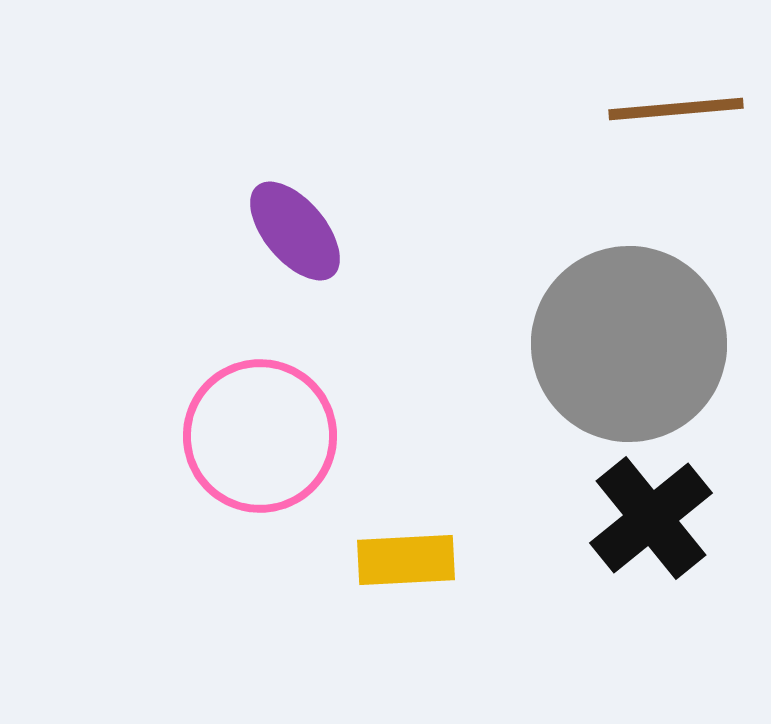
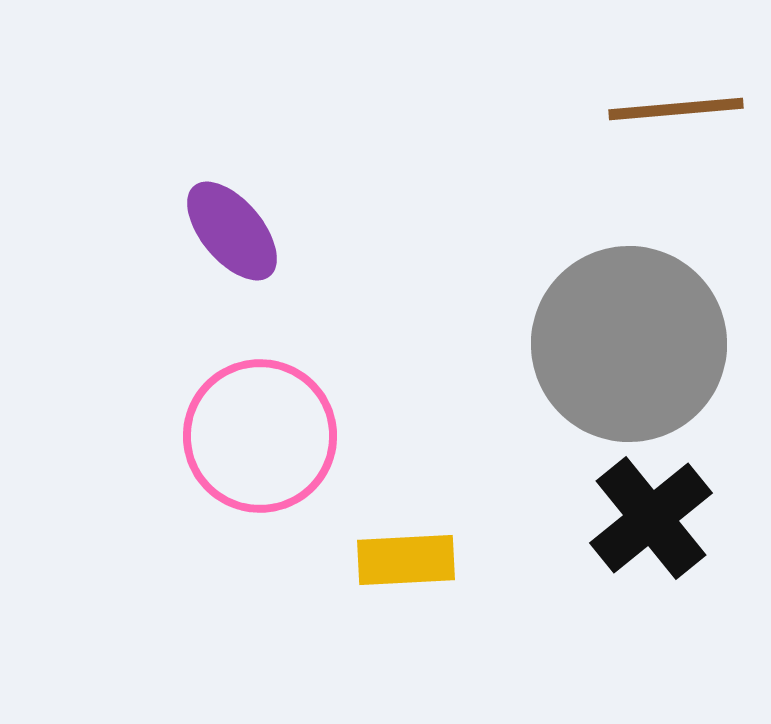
purple ellipse: moved 63 px left
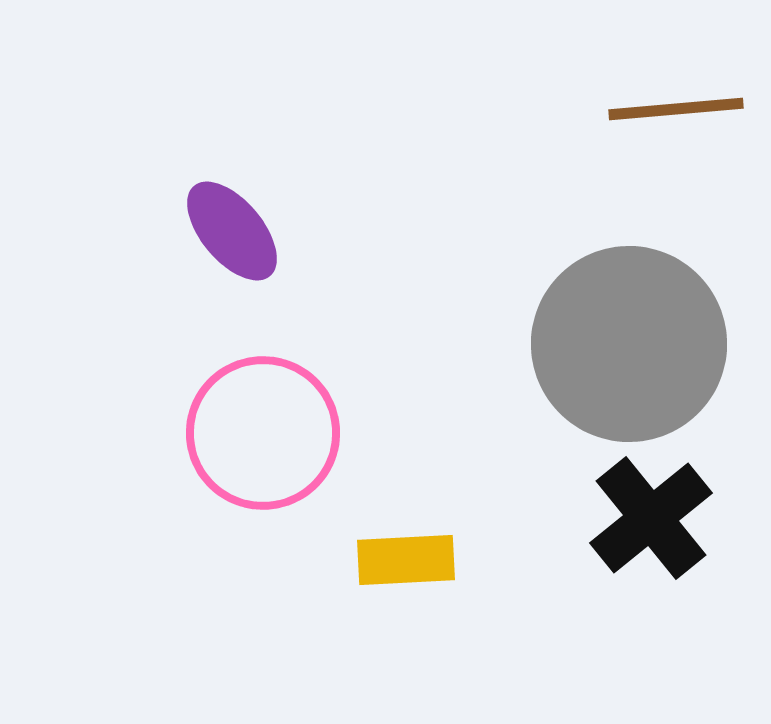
pink circle: moved 3 px right, 3 px up
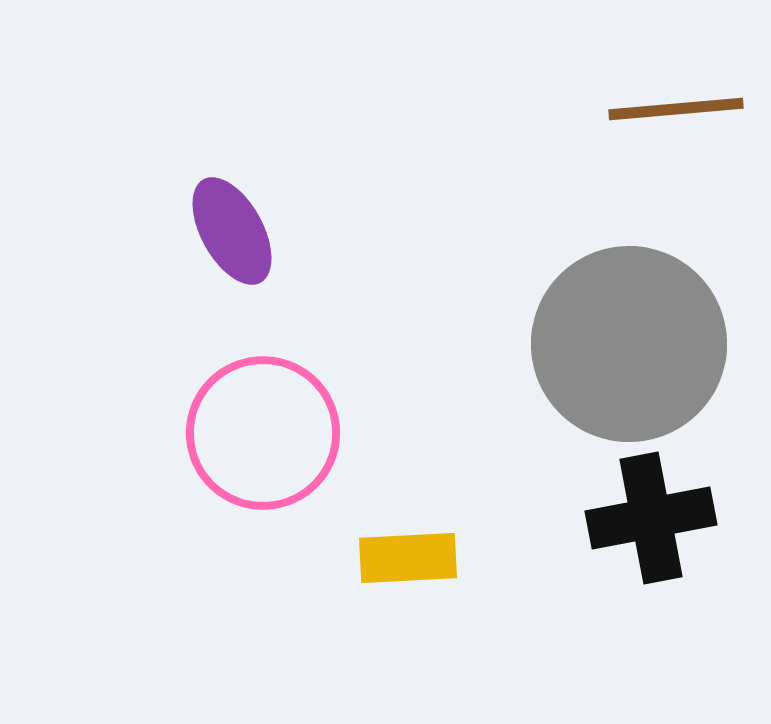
purple ellipse: rotated 11 degrees clockwise
black cross: rotated 28 degrees clockwise
yellow rectangle: moved 2 px right, 2 px up
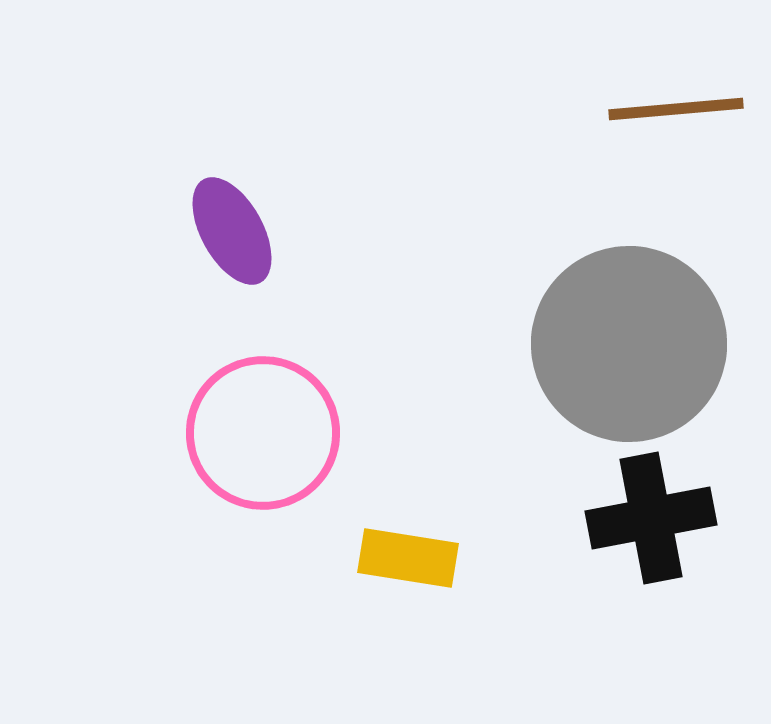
yellow rectangle: rotated 12 degrees clockwise
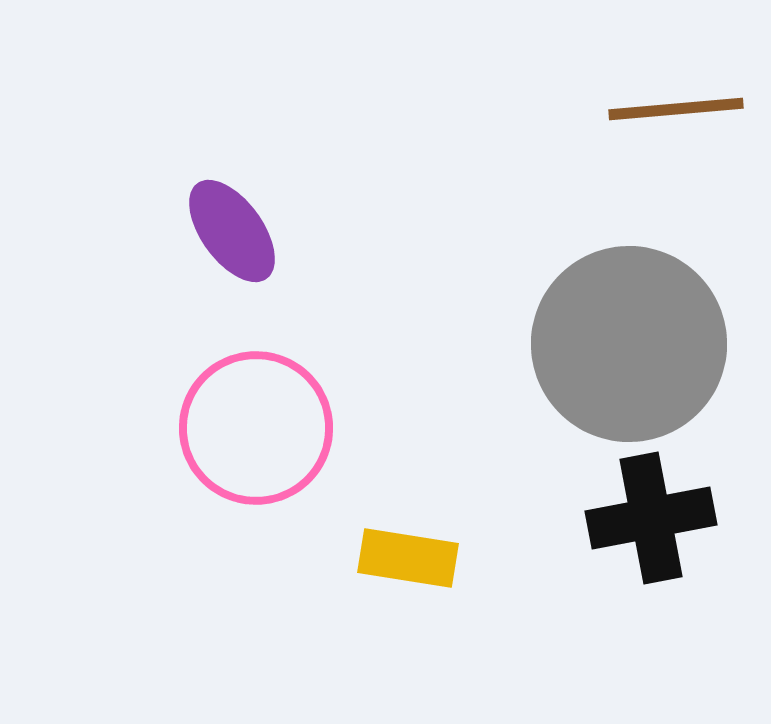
purple ellipse: rotated 7 degrees counterclockwise
pink circle: moved 7 px left, 5 px up
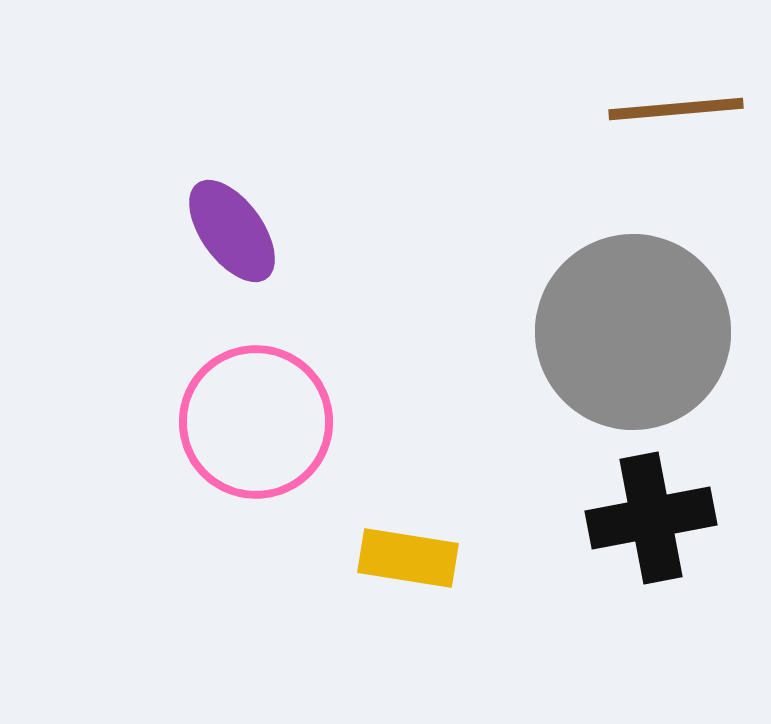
gray circle: moved 4 px right, 12 px up
pink circle: moved 6 px up
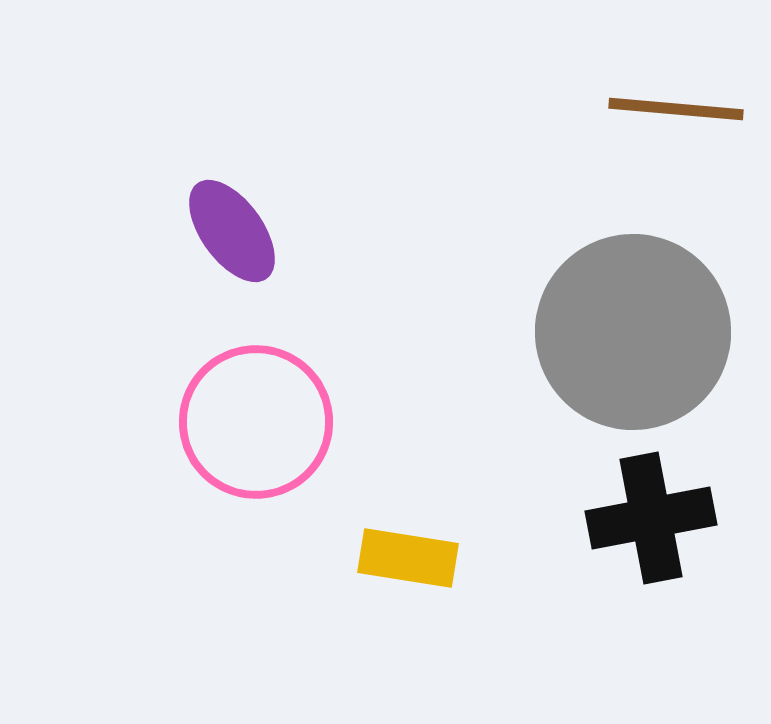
brown line: rotated 10 degrees clockwise
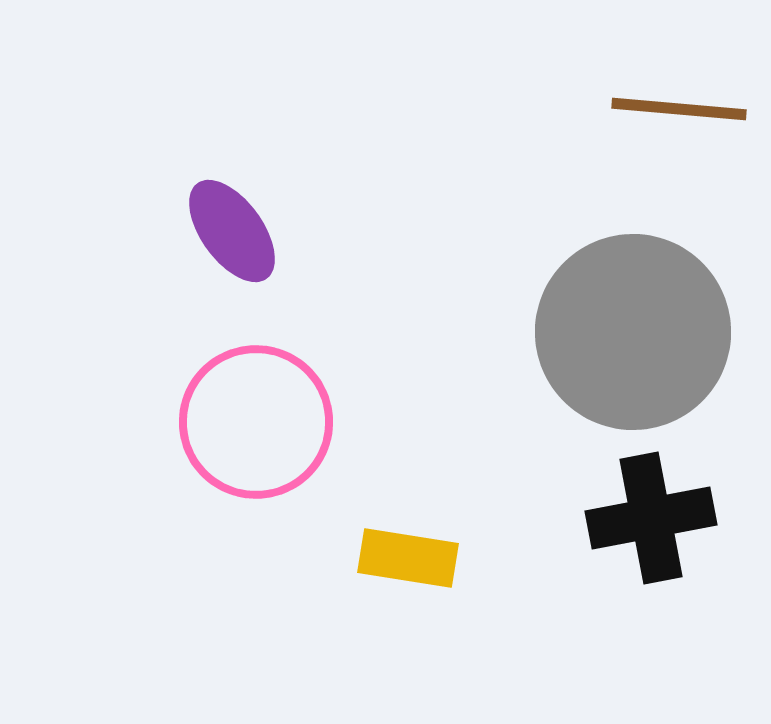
brown line: moved 3 px right
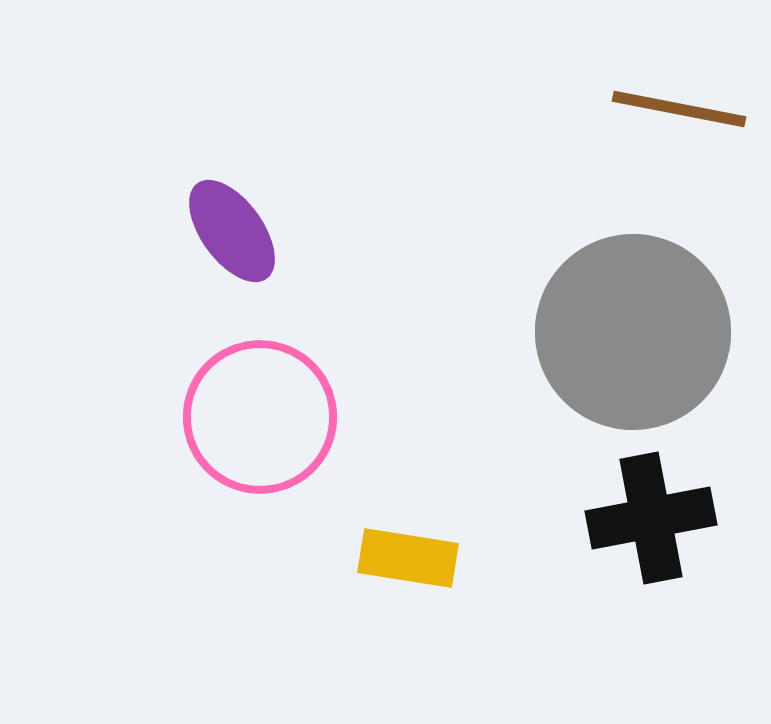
brown line: rotated 6 degrees clockwise
pink circle: moved 4 px right, 5 px up
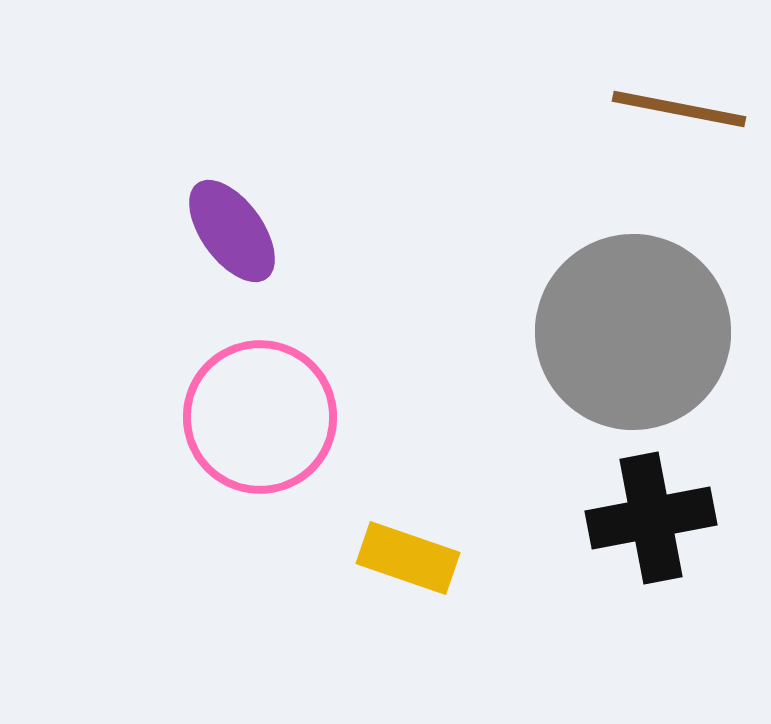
yellow rectangle: rotated 10 degrees clockwise
